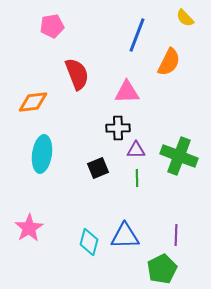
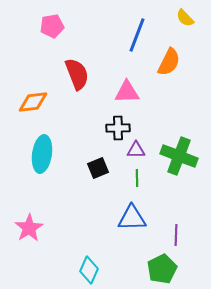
blue triangle: moved 7 px right, 18 px up
cyan diamond: moved 28 px down; rotated 8 degrees clockwise
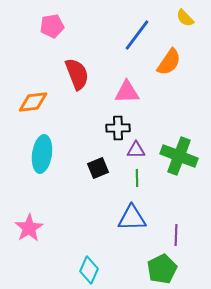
blue line: rotated 16 degrees clockwise
orange semicircle: rotated 8 degrees clockwise
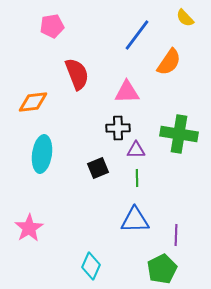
green cross: moved 22 px up; rotated 12 degrees counterclockwise
blue triangle: moved 3 px right, 2 px down
cyan diamond: moved 2 px right, 4 px up
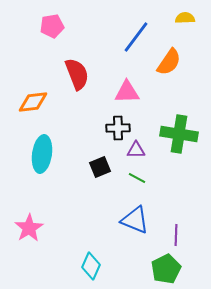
yellow semicircle: rotated 132 degrees clockwise
blue line: moved 1 px left, 2 px down
black square: moved 2 px right, 1 px up
green line: rotated 60 degrees counterclockwise
blue triangle: rotated 24 degrees clockwise
green pentagon: moved 4 px right
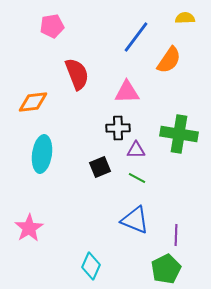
orange semicircle: moved 2 px up
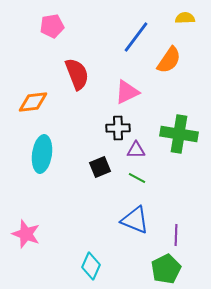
pink triangle: rotated 24 degrees counterclockwise
pink star: moved 3 px left, 6 px down; rotated 20 degrees counterclockwise
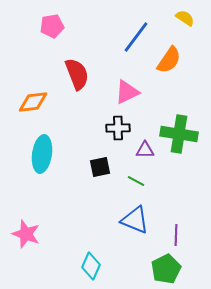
yellow semicircle: rotated 36 degrees clockwise
purple triangle: moved 9 px right
black square: rotated 10 degrees clockwise
green line: moved 1 px left, 3 px down
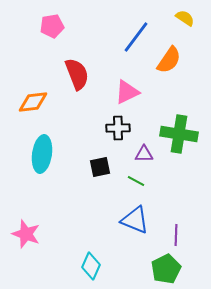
purple triangle: moved 1 px left, 4 px down
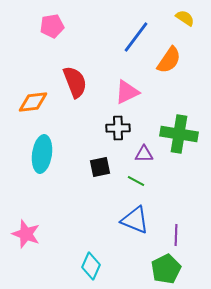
red semicircle: moved 2 px left, 8 px down
